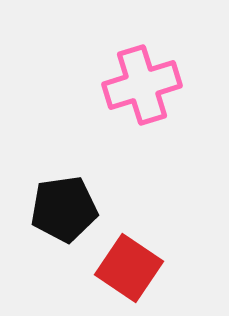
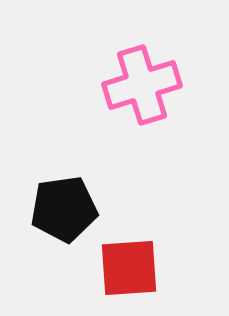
red square: rotated 38 degrees counterclockwise
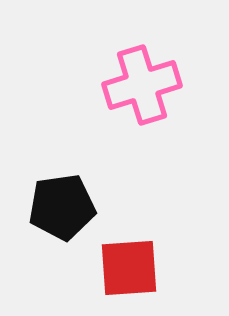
black pentagon: moved 2 px left, 2 px up
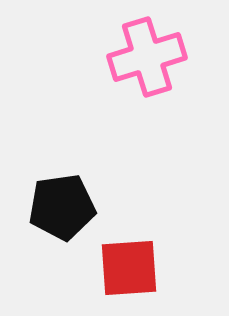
pink cross: moved 5 px right, 28 px up
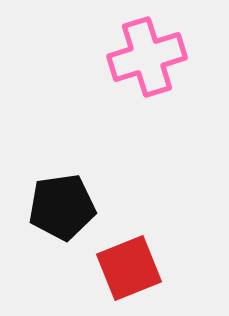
red square: rotated 18 degrees counterclockwise
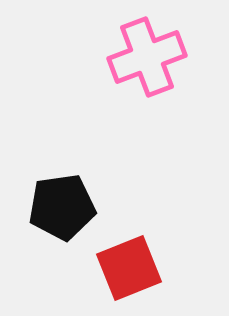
pink cross: rotated 4 degrees counterclockwise
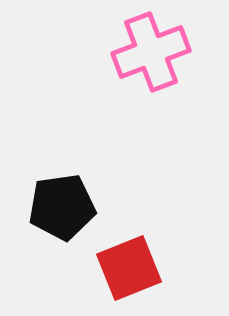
pink cross: moved 4 px right, 5 px up
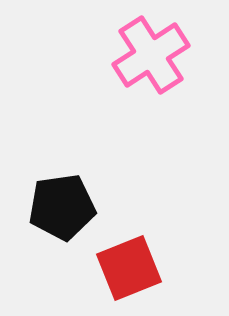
pink cross: moved 3 px down; rotated 12 degrees counterclockwise
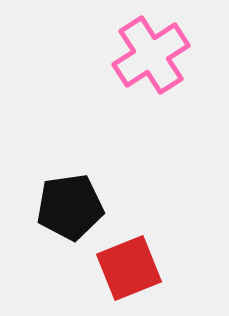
black pentagon: moved 8 px right
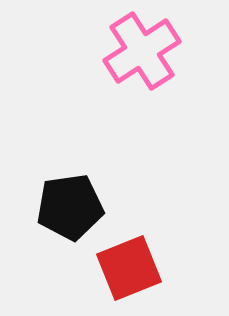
pink cross: moved 9 px left, 4 px up
